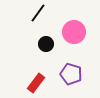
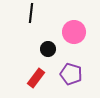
black line: moved 7 px left; rotated 30 degrees counterclockwise
black circle: moved 2 px right, 5 px down
red rectangle: moved 5 px up
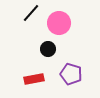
black line: rotated 36 degrees clockwise
pink circle: moved 15 px left, 9 px up
red rectangle: moved 2 px left, 1 px down; rotated 42 degrees clockwise
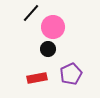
pink circle: moved 6 px left, 4 px down
purple pentagon: rotated 30 degrees clockwise
red rectangle: moved 3 px right, 1 px up
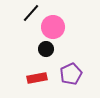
black circle: moved 2 px left
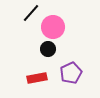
black circle: moved 2 px right
purple pentagon: moved 1 px up
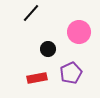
pink circle: moved 26 px right, 5 px down
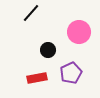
black circle: moved 1 px down
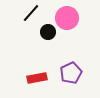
pink circle: moved 12 px left, 14 px up
black circle: moved 18 px up
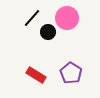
black line: moved 1 px right, 5 px down
purple pentagon: rotated 15 degrees counterclockwise
red rectangle: moved 1 px left, 3 px up; rotated 42 degrees clockwise
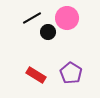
black line: rotated 18 degrees clockwise
